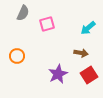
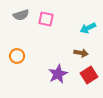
gray semicircle: moved 2 px left, 2 px down; rotated 49 degrees clockwise
pink square: moved 1 px left, 5 px up; rotated 28 degrees clockwise
cyan arrow: rotated 14 degrees clockwise
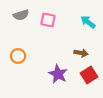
pink square: moved 2 px right, 1 px down
cyan arrow: moved 6 px up; rotated 63 degrees clockwise
orange circle: moved 1 px right
purple star: rotated 18 degrees counterclockwise
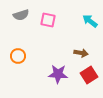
cyan arrow: moved 2 px right, 1 px up
purple star: rotated 24 degrees counterclockwise
